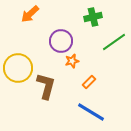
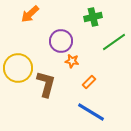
orange star: rotated 24 degrees clockwise
brown L-shape: moved 2 px up
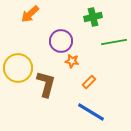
green line: rotated 25 degrees clockwise
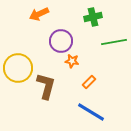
orange arrow: moved 9 px right; rotated 18 degrees clockwise
brown L-shape: moved 2 px down
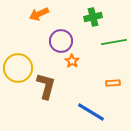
orange star: rotated 24 degrees clockwise
orange rectangle: moved 24 px right, 1 px down; rotated 40 degrees clockwise
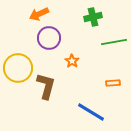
purple circle: moved 12 px left, 3 px up
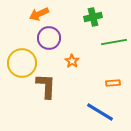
yellow circle: moved 4 px right, 5 px up
brown L-shape: rotated 12 degrees counterclockwise
blue line: moved 9 px right
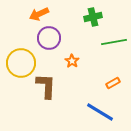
yellow circle: moved 1 px left
orange rectangle: rotated 24 degrees counterclockwise
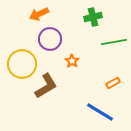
purple circle: moved 1 px right, 1 px down
yellow circle: moved 1 px right, 1 px down
brown L-shape: rotated 56 degrees clockwise
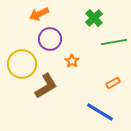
green cross: moved 1 px right, 1 px down; rotated 30 degrees counterclockwise
